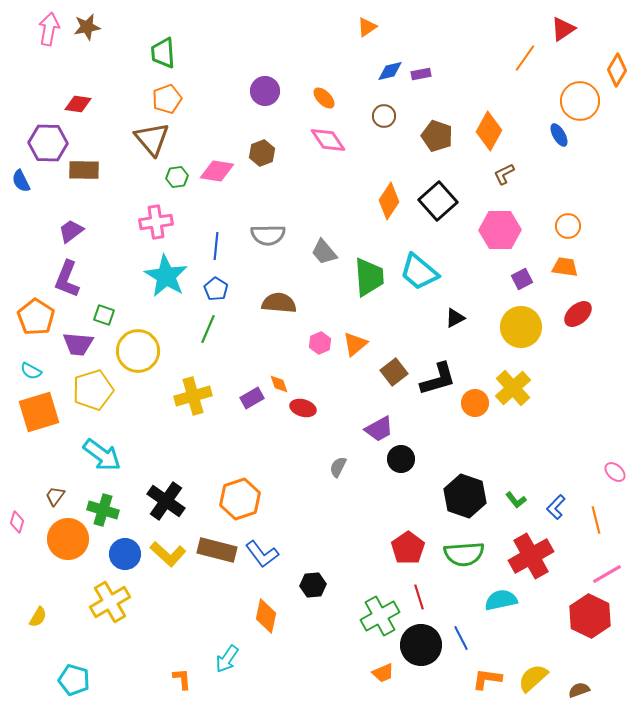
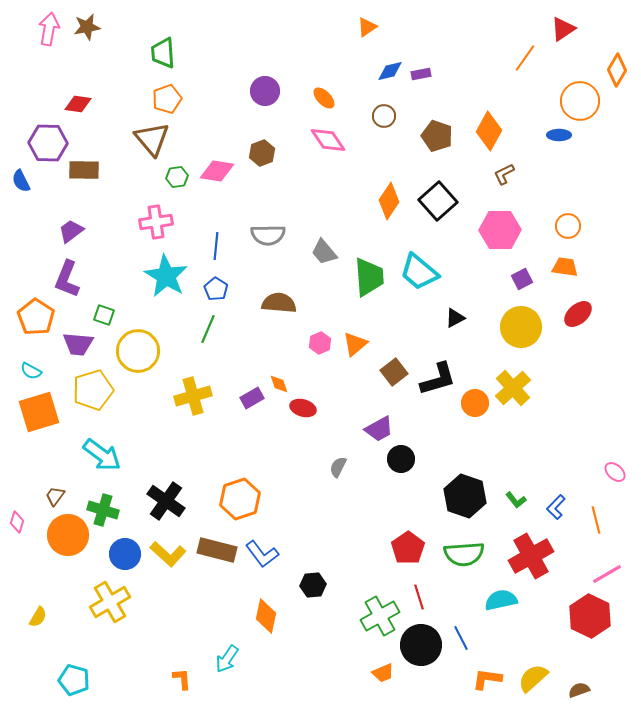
blue ellipse at (559, 135): rotated 60 degrees counterclockwise
orange circle at (68, 539): moved 4 px up
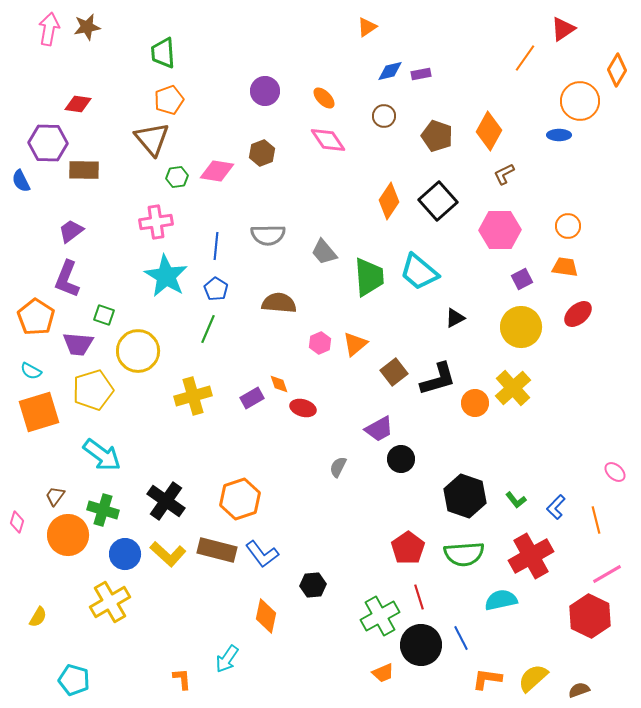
orange pentagon at (167, 99): moved 2 px right, 1 px down
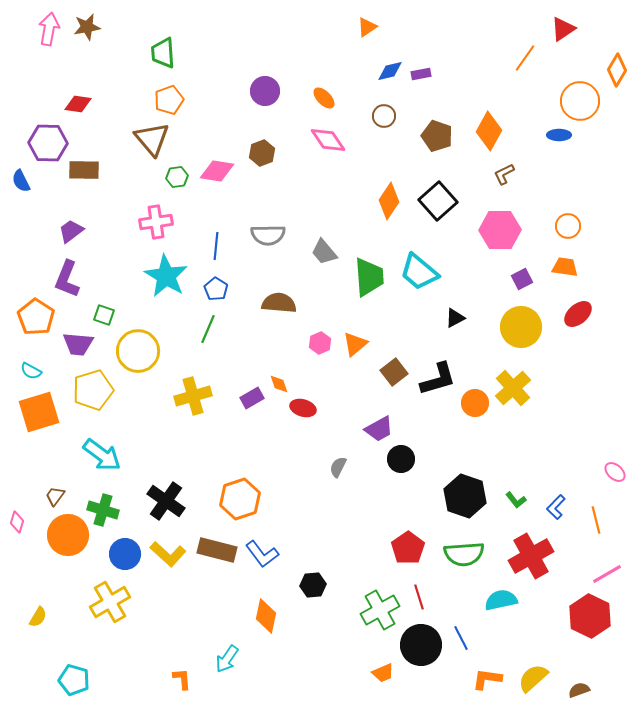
green cross at (380, 616): moved 6 px up
